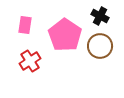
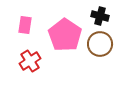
black cross: rotated 12 degrees counterclockwise
brown circle: moved 2 px up
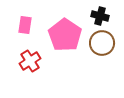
brown circle: moved 2 px right, 1 px up
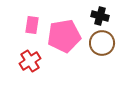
pink rectangle: moved 7 px right
pink pentagon: moved 1 px left, 1 px down; rotated 28 degrees clockwise
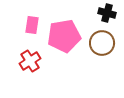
black cross: moved 7 px right, 3 px up
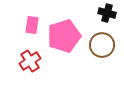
pink pentagon: rotated 8 degrees counterclockwise
brown circle: moved 2 px down
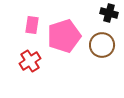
black cross: moved 2 px right
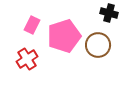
pink rectangle: rotated 18 degrees clockwise
brown circle: moved 4 px left
red cross: moved 3 px left, 2 px up
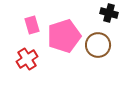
pink rectangle: rotated 42 degrees counterclockwise
